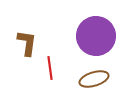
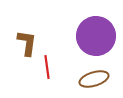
red line: moved 3 px left, 1 px up
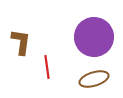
purple circle: moved 2 px left, 1 px down
brown L-shape: moved 6 px left, 1 px up
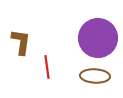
purple circle: moved 4 px right, 1 px down
brown ellipse: moved 1 px right, 3 px up; rotated 20 degrees clockwise
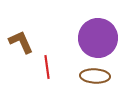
brown L-shape: rotated 32 degrees counterclockwise
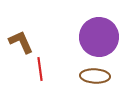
purple circle: moved 1 px right, 1 px up
red line: moved 7 px left, 2 px down
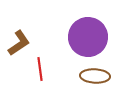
purple circle: moved 11 px left
brown L-shape: moved 2 px left, 1 px down; rotated 80 degrees clockwise
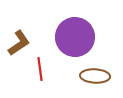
purple circle: moved 13 px left
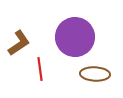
brown ellipse: moved 2 px up
